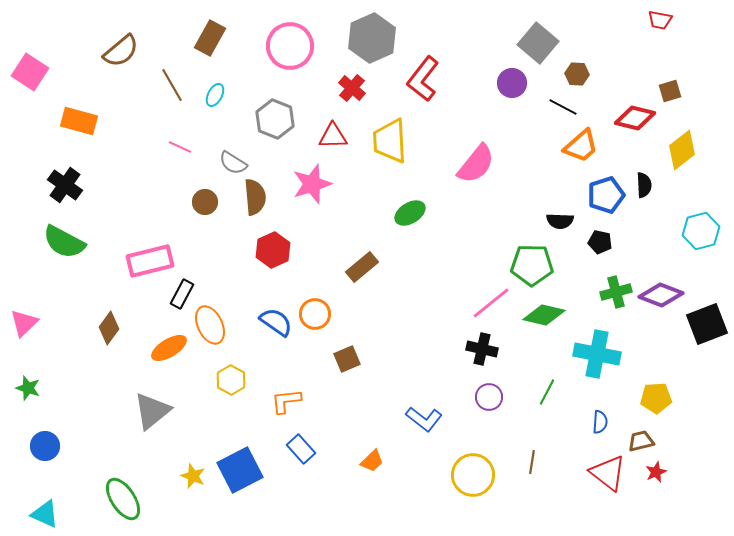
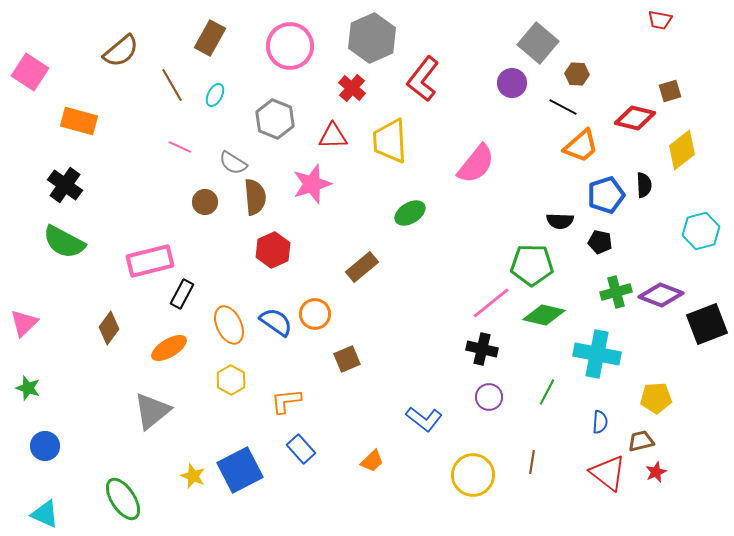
orange ellipse at (210, 325): moved 19 px right
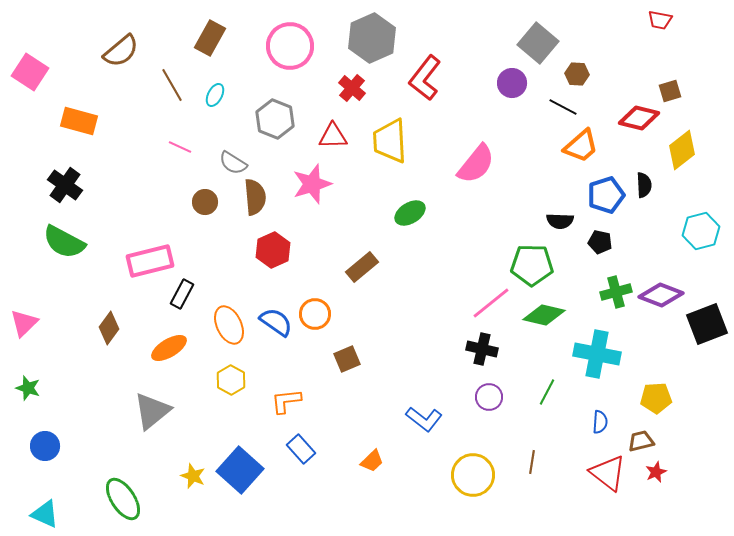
red L-shape at (423, 79): moved 2 px right, 1 px up
red diamond at (635, 118): moved 4 px right
blue square at (240, 470): rotated 21 degrees counterclockwise
